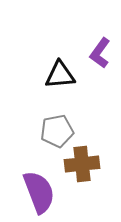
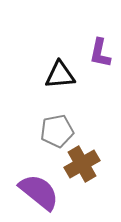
purple L-shape: rotated 24 degrees counterclockwise
brown cross: rotated 24 degrees counterclockwise
purple semicircle: rotated 30 degrees counterclockwise
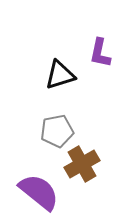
black triangle: rotated 12 degrees counterclockwise
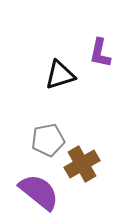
gray pentagon: moved 9 px left, 9 px down
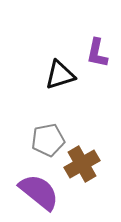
purple L-shape: moved 3 px left
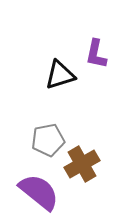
purple L-shape: moved 1 px left, 1 px down
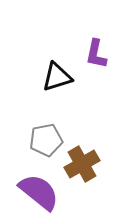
black triangle: moved 3 px left, 2 px down
gray pentagon: moved 2 px left
